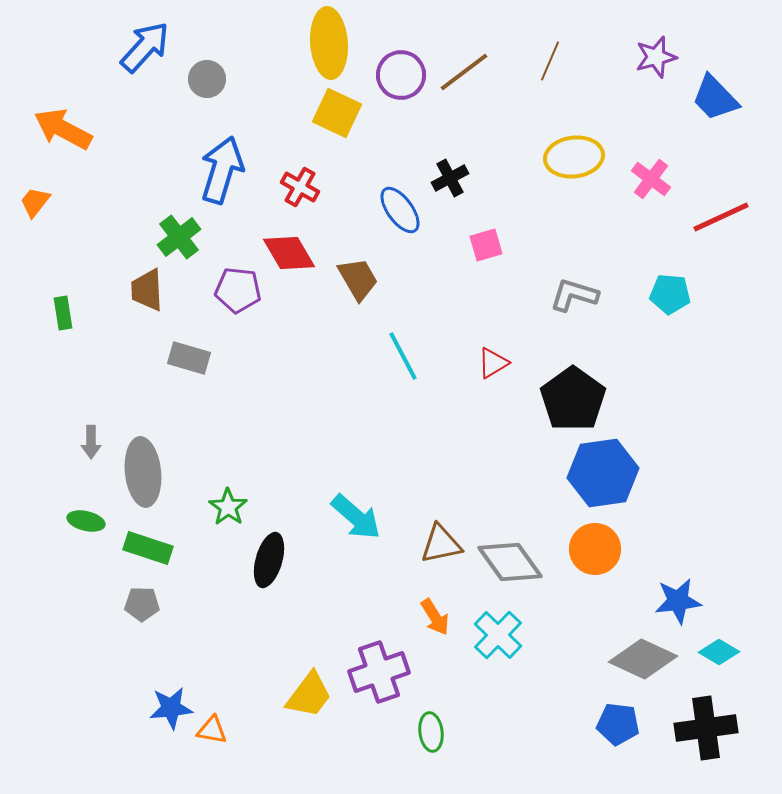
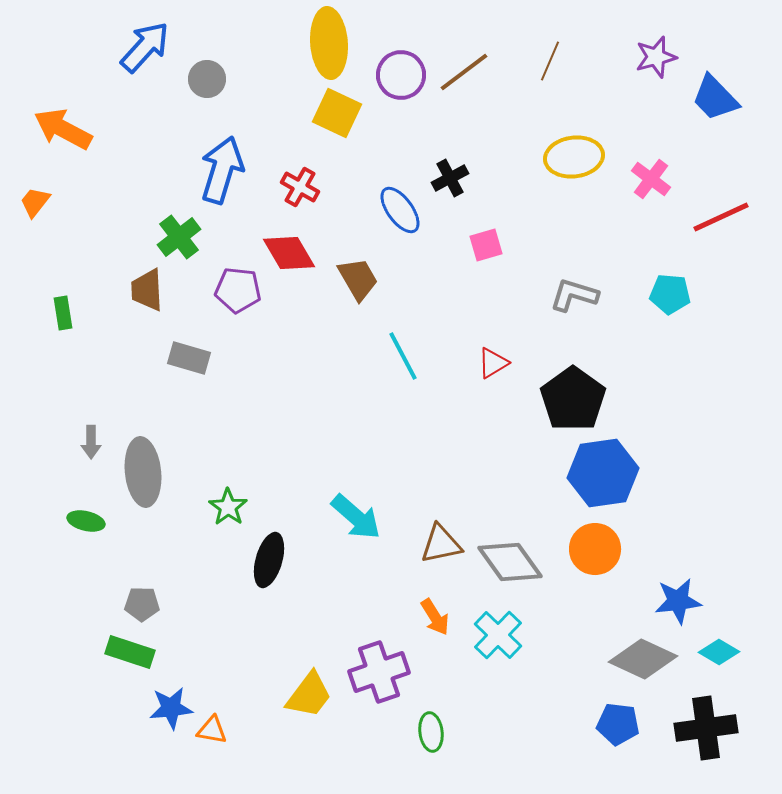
green rectangle at (148, 548): moved 18 px left, 104 px down
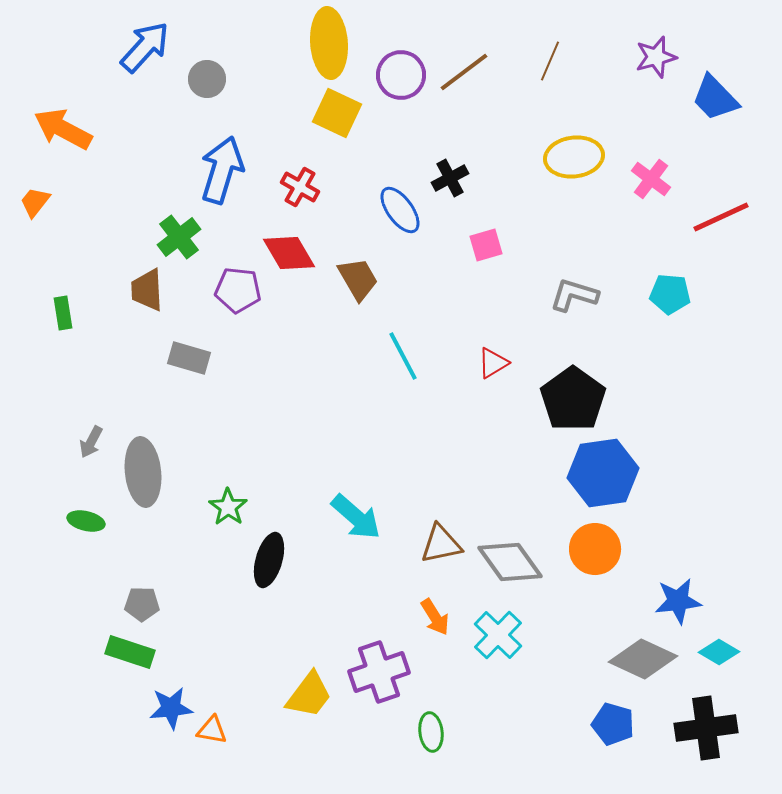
gray arrow at (91, 442): rotated 28 degrees clockwise
blue pentagon at (618, 724): moved 5 px left; rotated 9 degrees clockwise
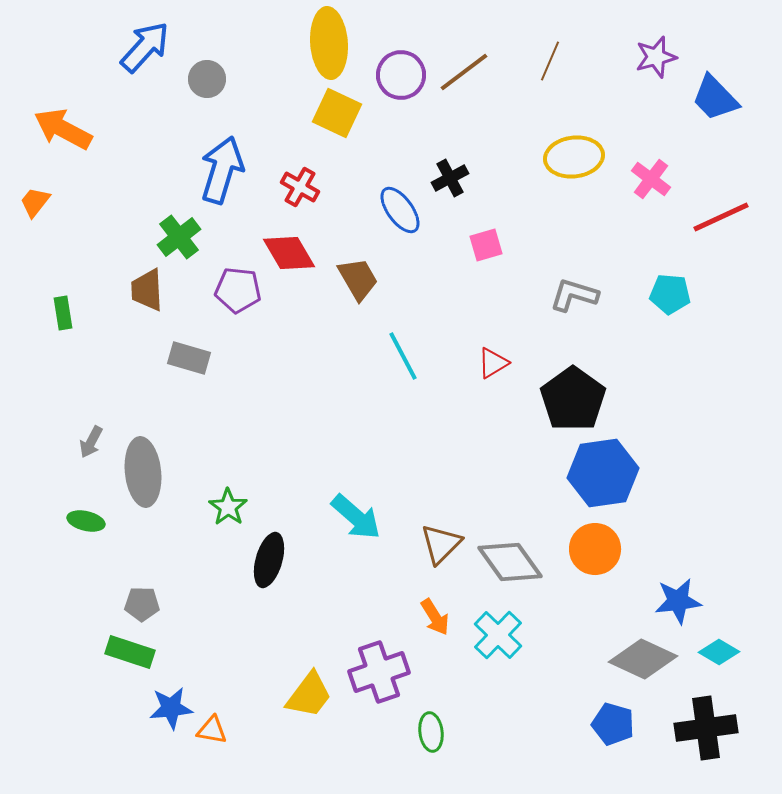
brown triangle at (441, 544): rotated 33 degrees counterclockwise
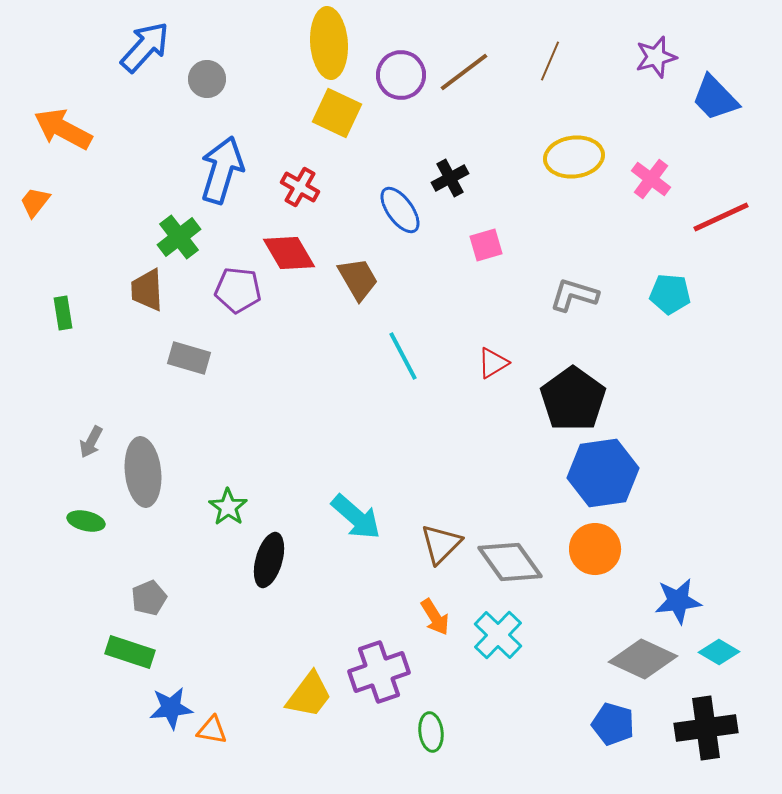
gray pentagon at (142, 604): moved 7 px right, 6 px up; rotated 24 degrees counterclockwise
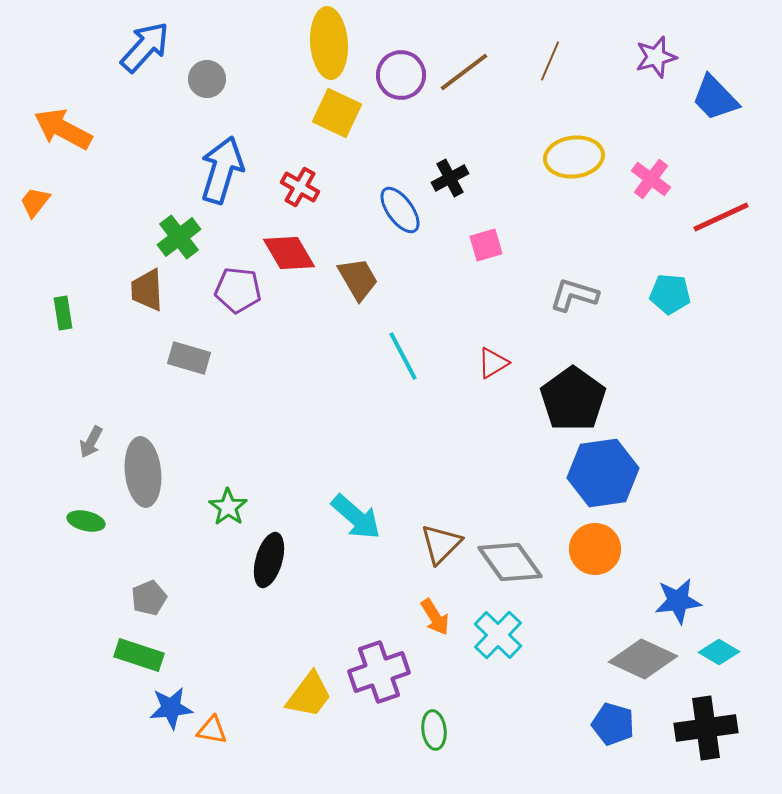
green rectangle at (130, 652): moved 9 px right, 3 px down
green ellipse at (431, 732): moved 3 px right, 2 px up
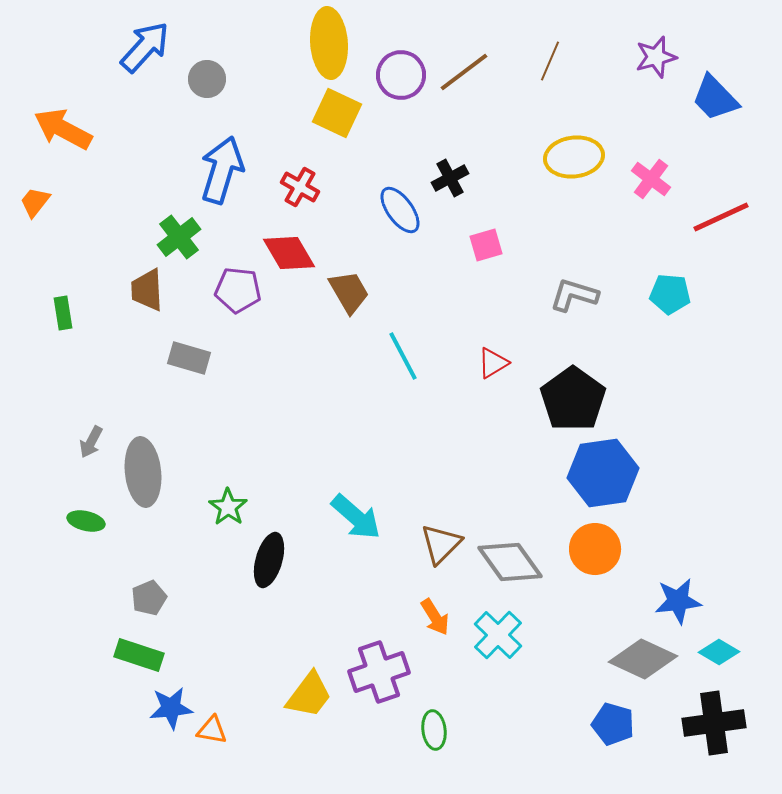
brown trapezoid at (358, 279): moved 9 px left, 13 px down
black cross at (706, 728): moved 8 px right, 5 px up
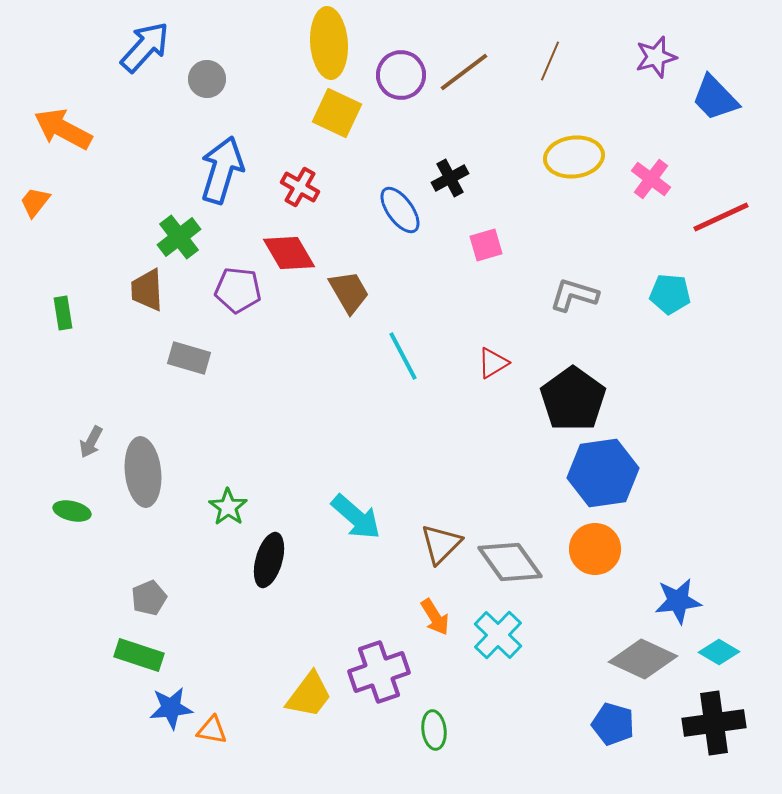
green ellipse at (86, 521): moved 14 px left, 10 px up
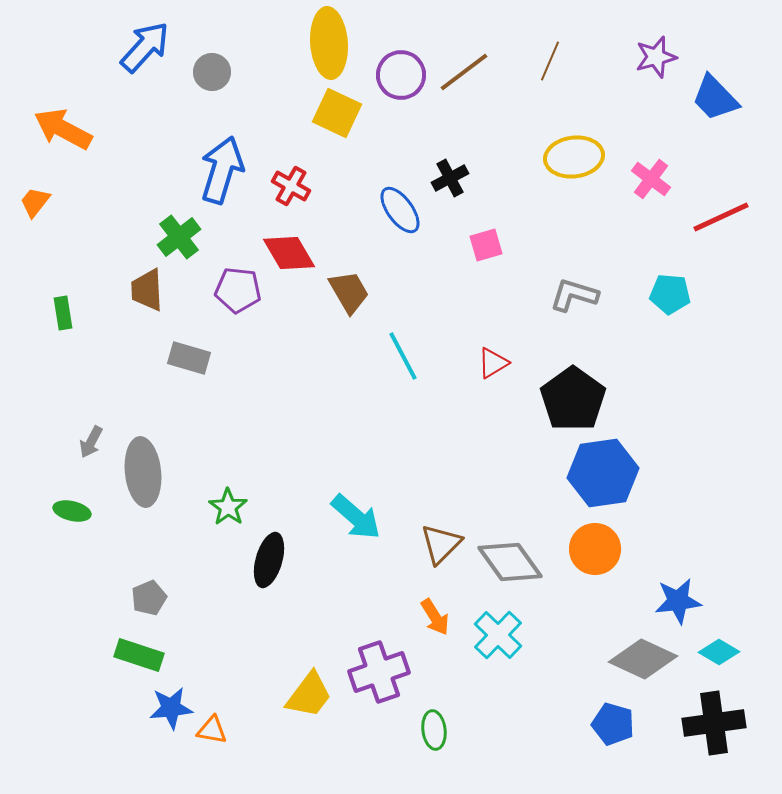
gray circle at (207, 79): moved 5 px right, 7 px up
red cross at (300, 187): moved 9 px left, 1 px up
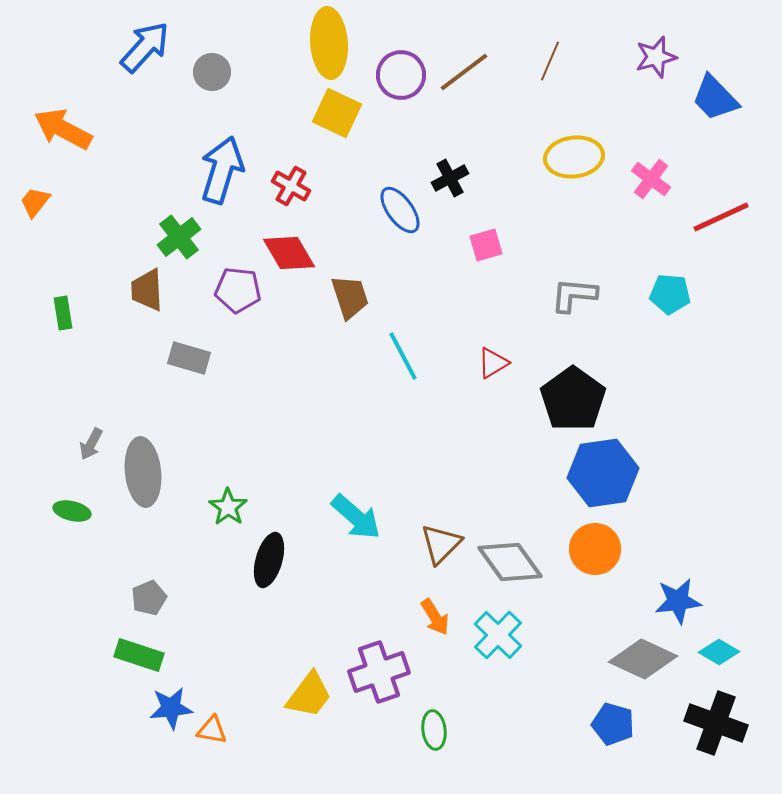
brown trapezoid at (349, 292): moved 1 px right, 5 px down; rotated 12 degrees clockwise
gray L-shape at (574, 295): rotated 12 degrees counterclockwise
gray arrow at (91, 442): moved 2 px down
black cross at (714, 723): moved 2 px right; rotated 28 degrees clockwise
